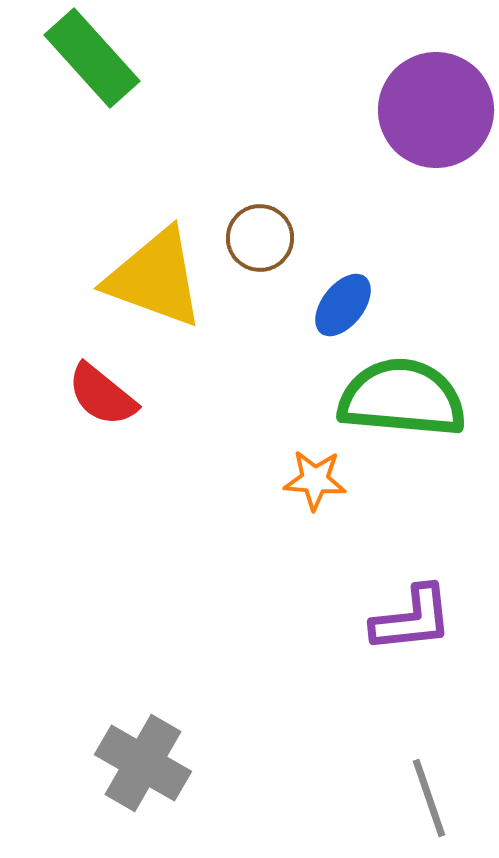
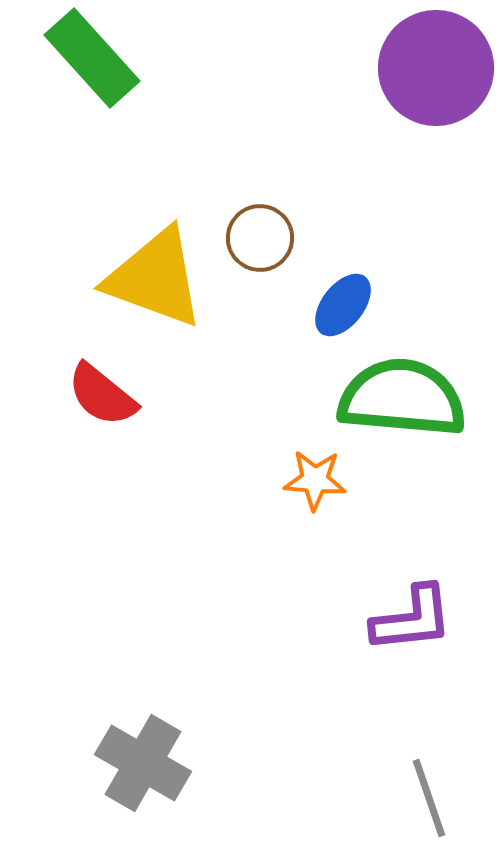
purple circle: moved 42 px up
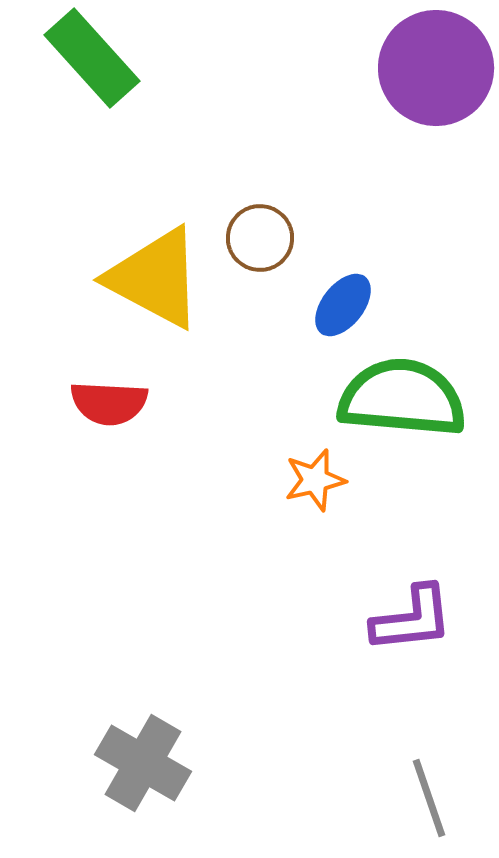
yellow triangle: rotated 8 degrees clockwise
red semicircle: moved 7 px right, 8 px down; rotated 36 degrees counterclockwise
orange star: rotated 18 degrees counterclockwise
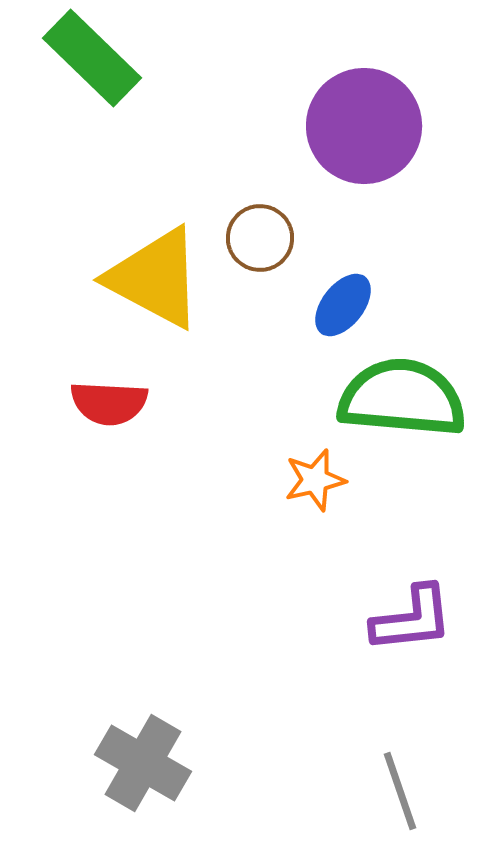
green rectangle: rotated 4 degrees counterclockwise
purple circle: moved 72 px left, 58 px down
gray line: moved 29 px left, 7 px up
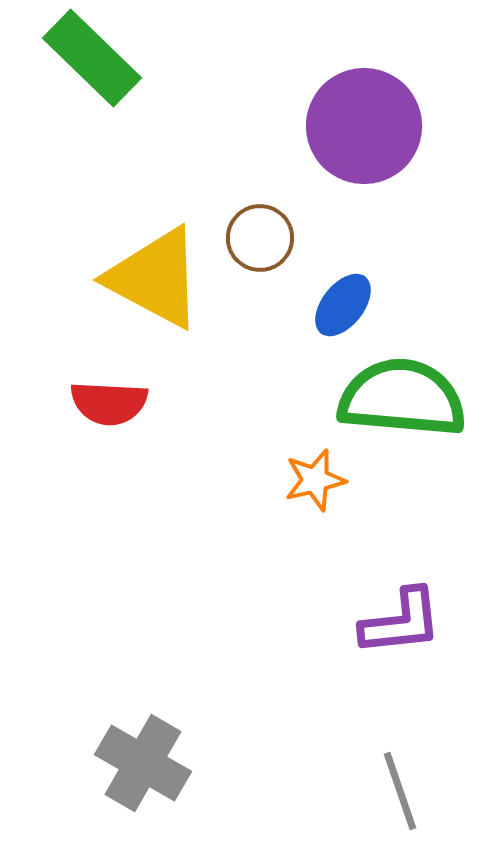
purple L-shape: moved 11 px left, 3 px down
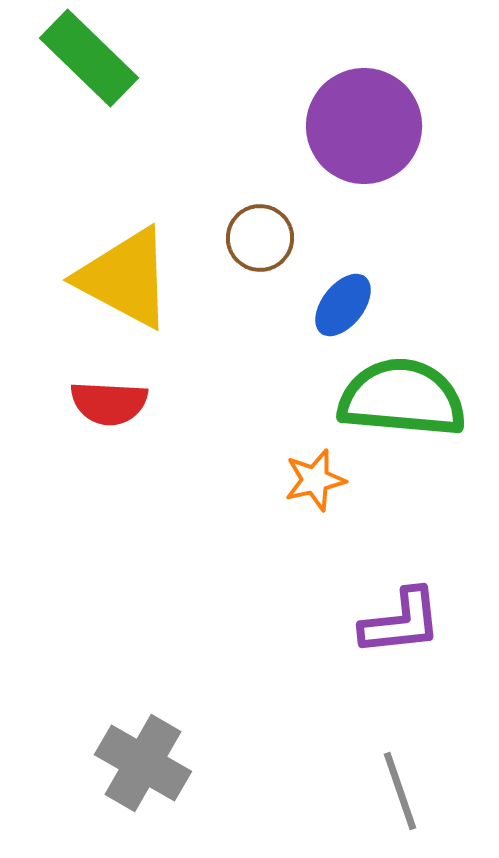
green rectangle: moved 3 px left
yellow triangle: moved 30 px left
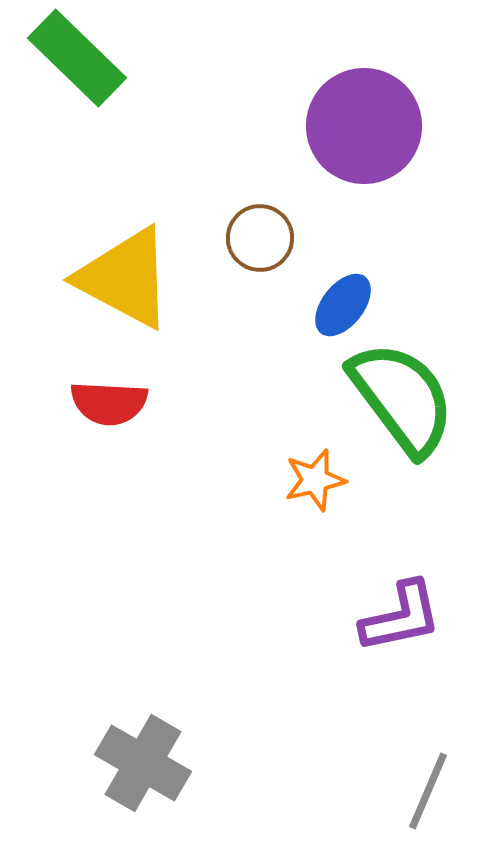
green rectangle: moved 12 px left
green semicircle: rotated 48 degrees clockwise
purple L-shape: moved 5 px up; rotated 6 degrees counterclockwise
gray line: moved 28 px right; rotated 42 degrees clockwise
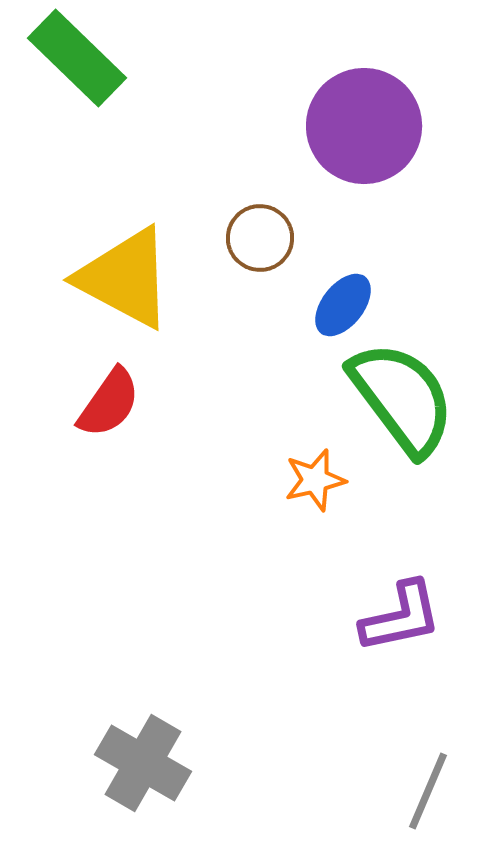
red semicircle: rotated 58 degrees counterclockwise
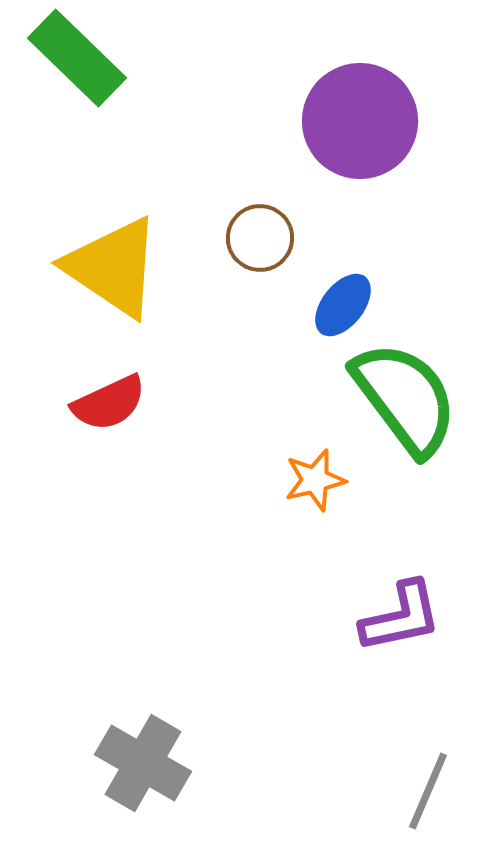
purple circle: moved 4 px left, 5 px up
yellow triangle: moved 12 px left, 11 px up; rotated 6 degrees clockwise
green semicircle: moved 3 px right
red semicircle: rotated 30 degrees clockwise
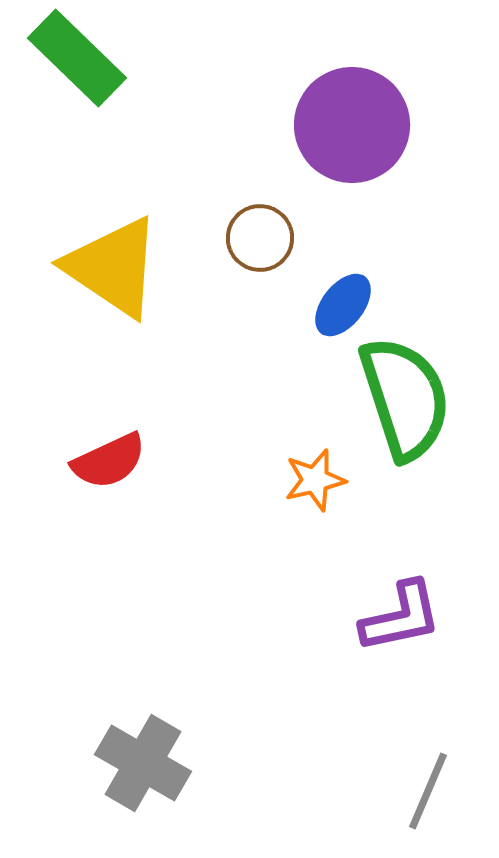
purple circle: moved 8 px left, 4 px down
green semicircle: rotated 19 degrees clockwise
red semicircle: moved 58 px down
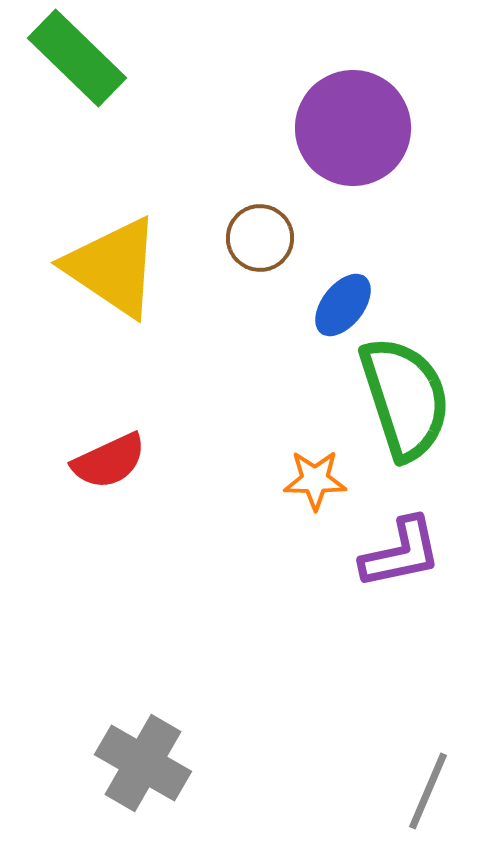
purple circle: moved 1 px right, 3 px down
orange star: rotated 14 degrees clockwise
purple L-shape: moved 64 px up
